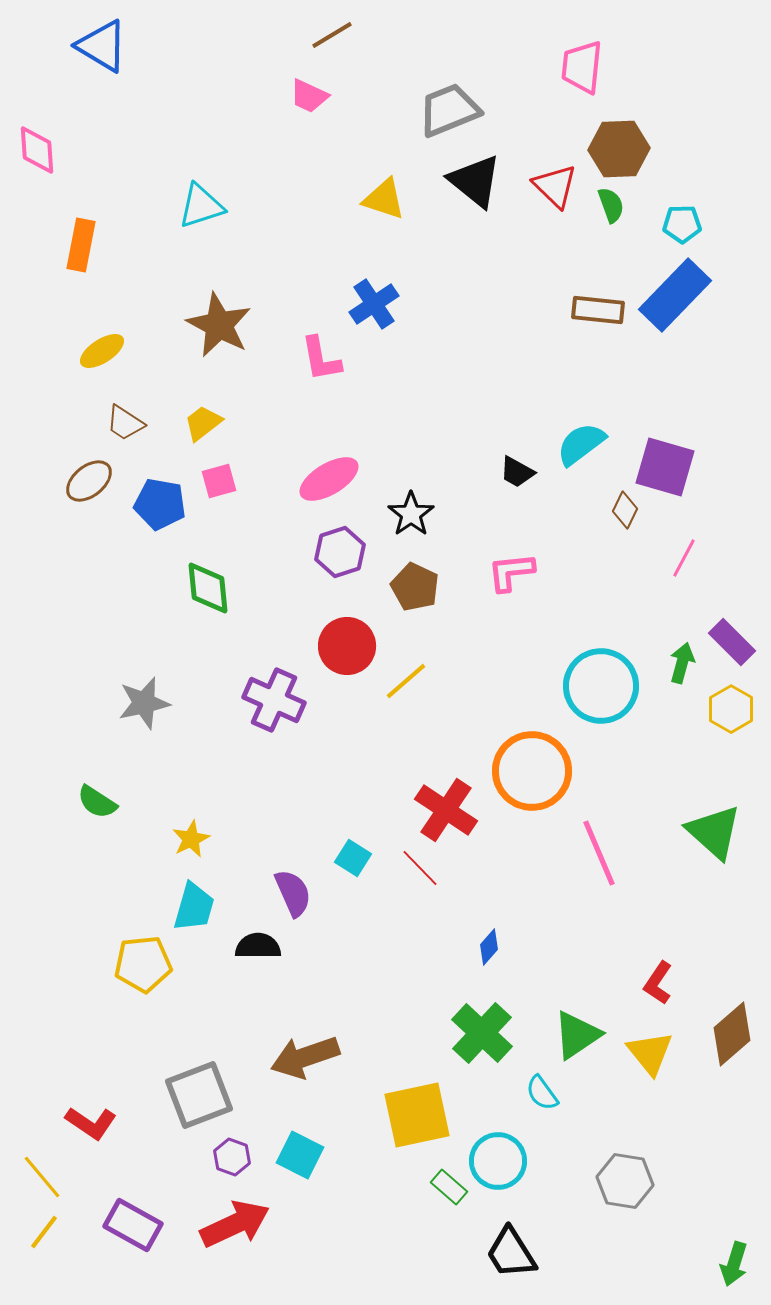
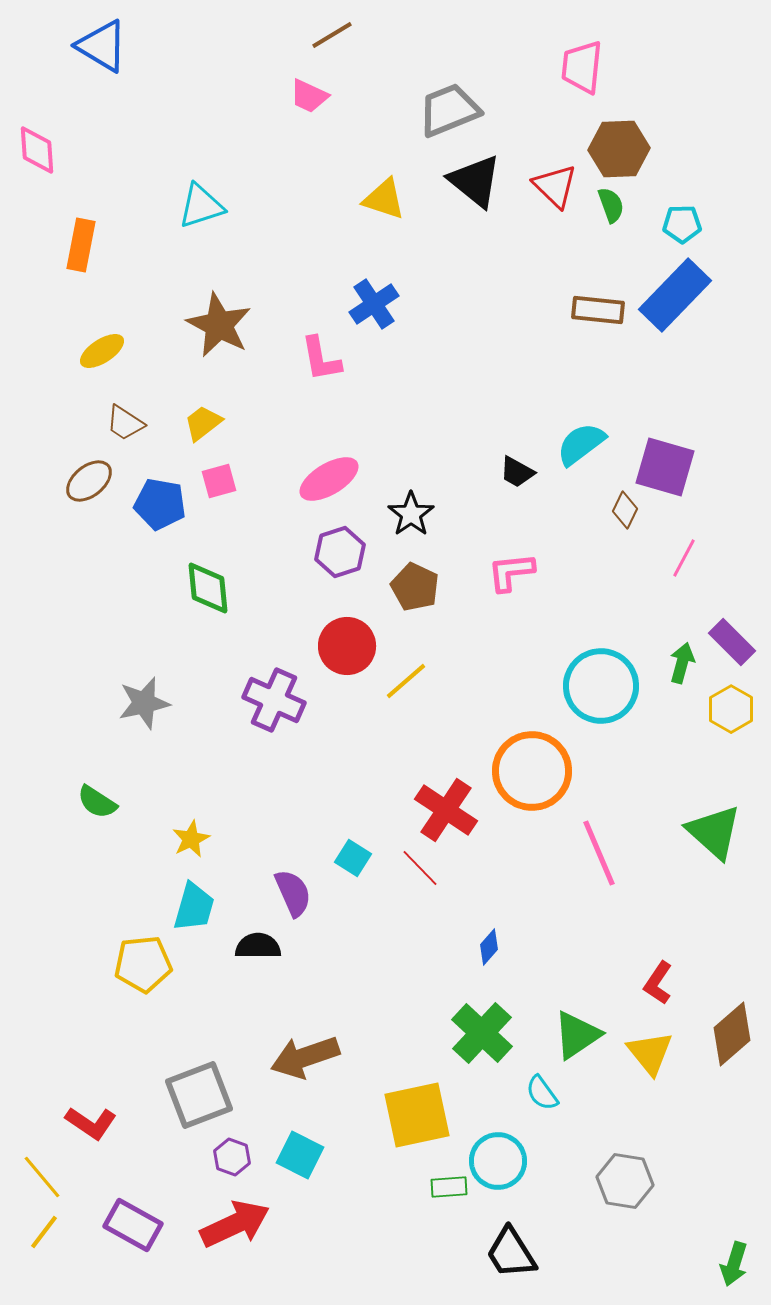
green rectangle at (449, 1187): rotated 45 degrees counterclockwise
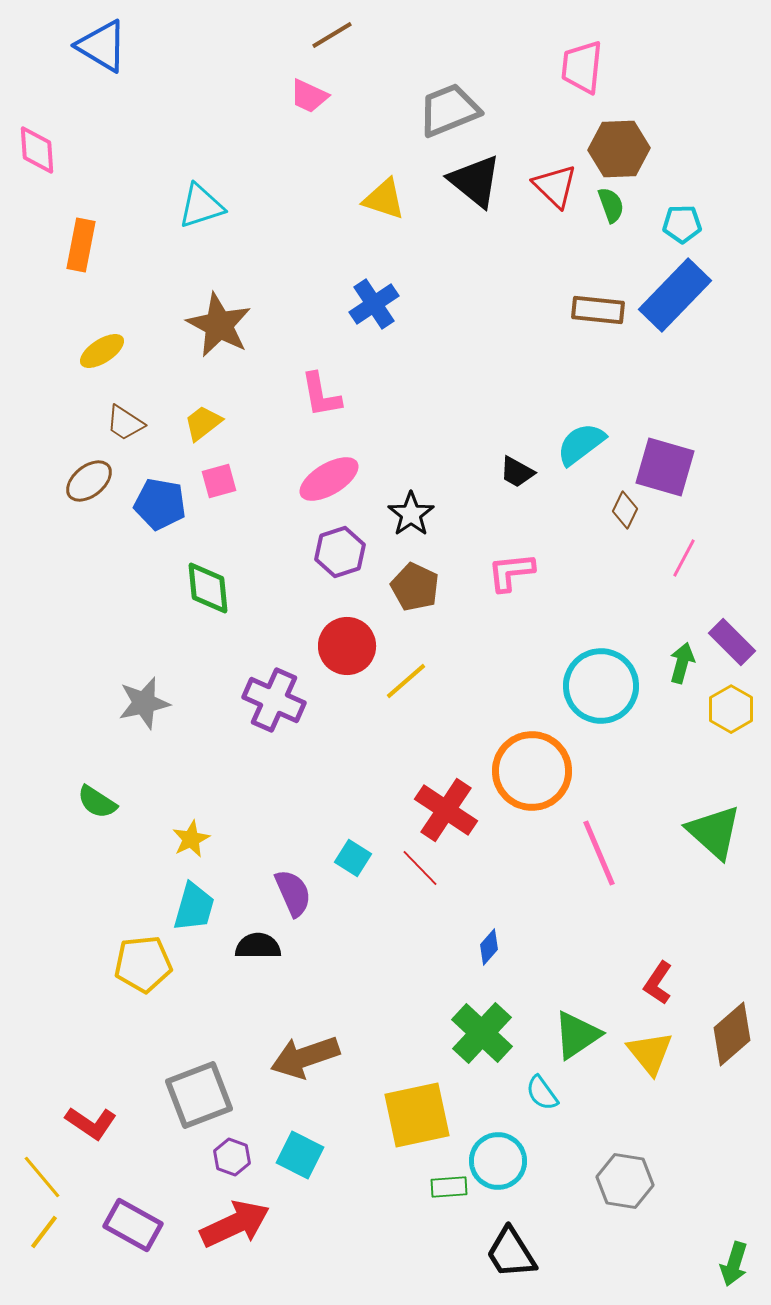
pink L-shape at (321, 359): moved 36 px down
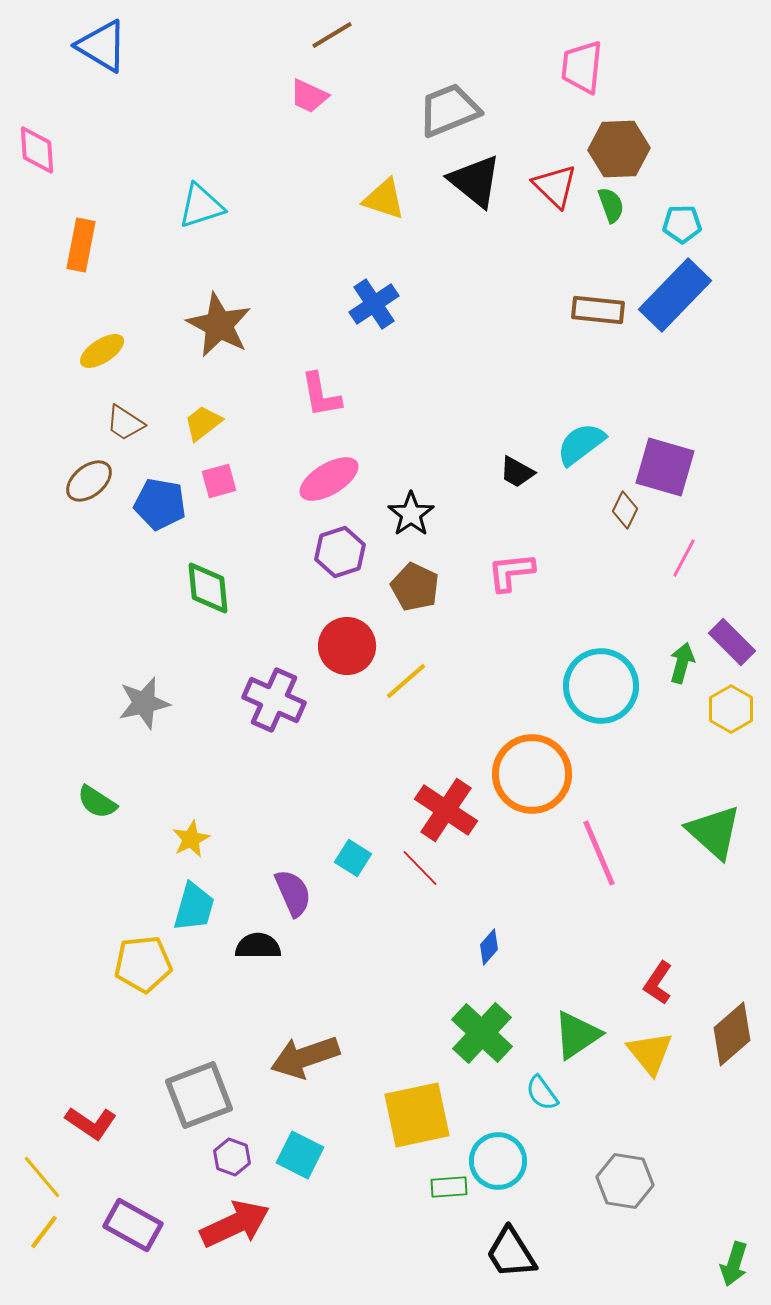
orange circle at (532, 771): moved 3 px down
